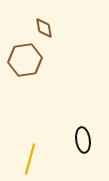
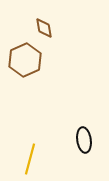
brown hexagon: rotated 16 degrees counterclockwise
black ellipse: moved 1 px right
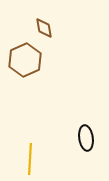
black ellipse: moved 2 px right, 2 px up
yellow line: rotated 12 degrees counterclockwise
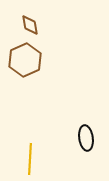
brown diamond: moved 14 px left, 3 px up
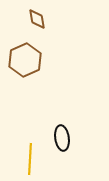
brown diamond: moved 7 px right, 6 px up
black ellipse: moved 24 px left
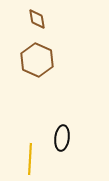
brown hexagon: moved 12 px right; rotated 12 degrees counterclockwise
black ellipse: rotated 15 degrees clockwise
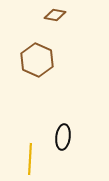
brown diamond: moved 18 px right, 4 px up; rotated 70 degrees counterclockwise
black ellipse: moved 1 px right, 1 px up
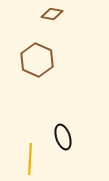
brown diamond: moved 3 px left, 1 px up
black ellipse: rotated 25 degrees counterclockwise
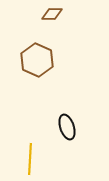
brown diamond: rotated 10 degrees counterclockwise
black ellipse: moved 4 px right, 10 px up
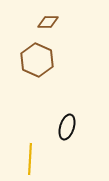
brown diamond: moved 4 px left, 8 px down
black ellipse: rotated 35 degrees clockwise
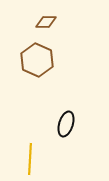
brown diamond: moved 2 px left
black ellipse: moved 1 px left, 3 px up
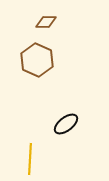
black ellipse: rotated 35 degrees clockwise
